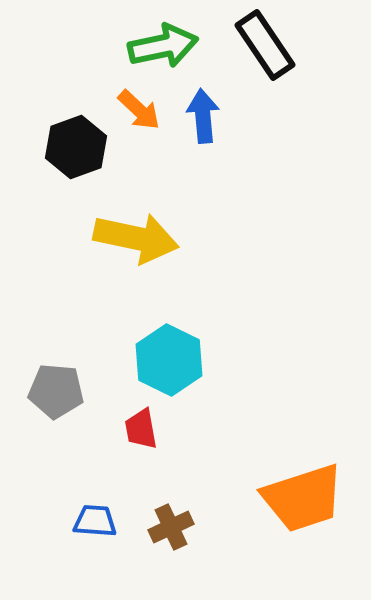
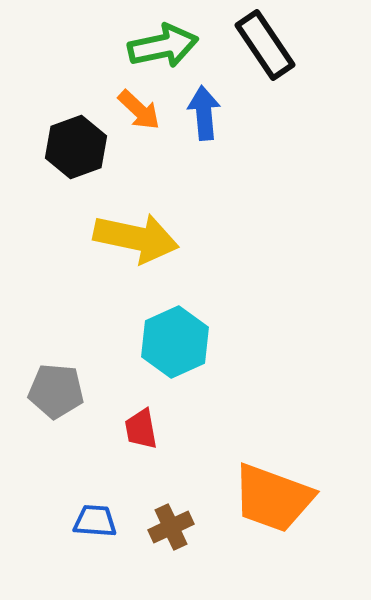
blue arrow: moved 1 px right, 3 px up
cyan hexagon: moved 6 px right, 18 px up; rotated 10 degrees clockwise
orange trapezoid: moved 30 px left; rotated 38 degrees clockwise
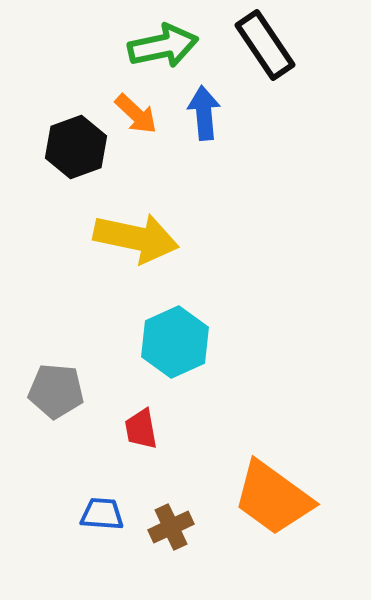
orange arrow: moved 3 px left, 4 px down
orange trapezoid: rotated 16 degrees clockwise
blue trapezoid: moved 7 px right, 7 px up
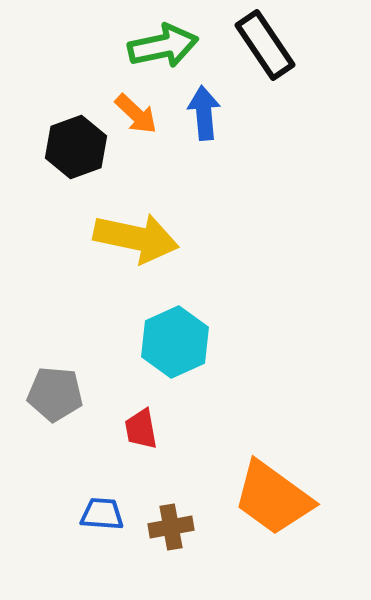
gray pentagon: moved 1 px left, 3 px down
brown cross: rotated 15 degrees clockwise
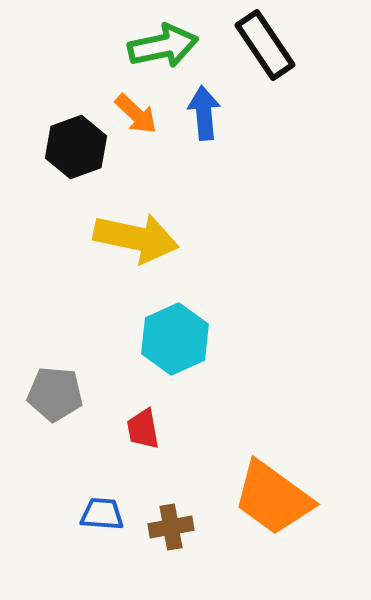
cyan hexagon: moved 3 px up
red trapezoid: moved 2 px right
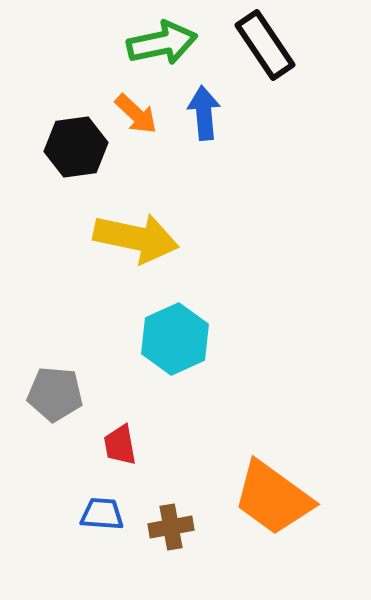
green arrow: moved 1 px left, 3 px up
black hexagon: rotated 12 degrees clockwise
red trapezoid: moved 23 px left, 16 px down
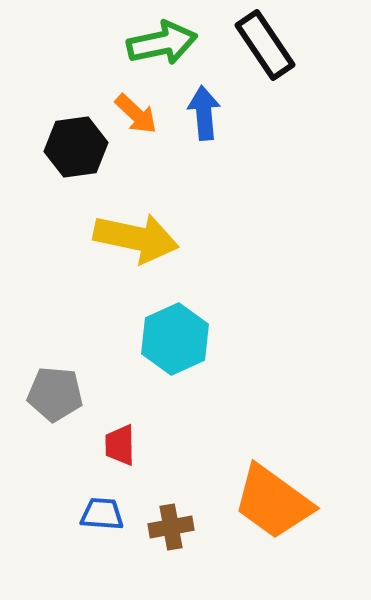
red trapezoid: rotated 9 degrees clockwise
orange trapezoid: moved 4 px down
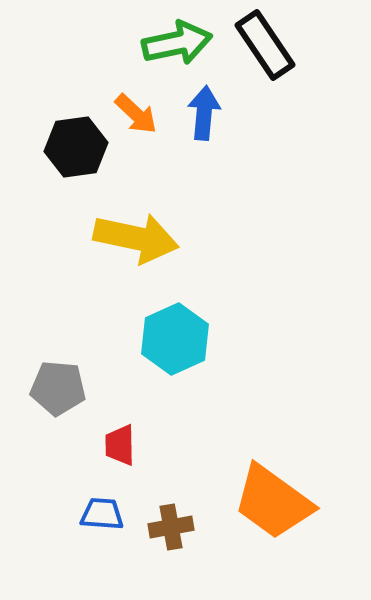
green arrow: moved 15 px right
blue arrow: rotated 10 degrees clockwise
gray pentagon: moved 3 px right, 6 px up
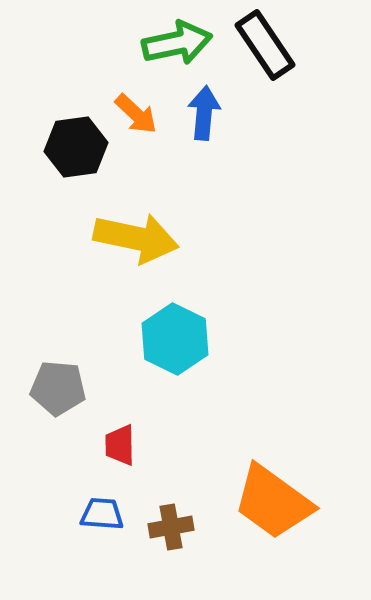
cyan hexagon: rotated 10 degrees counterclockwise
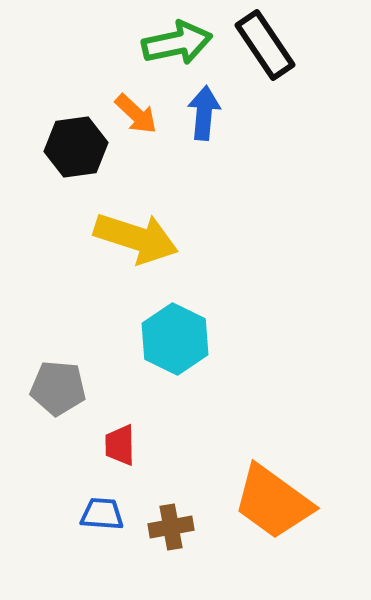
yellow arrow: rotated 6 degrees clockwise
